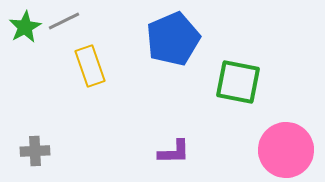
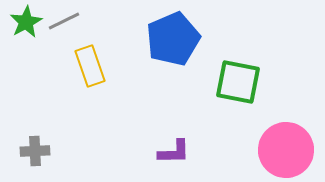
green star: moved 1 px right, 5 px up
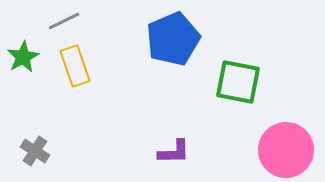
green star: moved 3 px left, 35 px down
yellow rectangle: moved 15 px left
gray cross: rotated 36 degrees clockwise
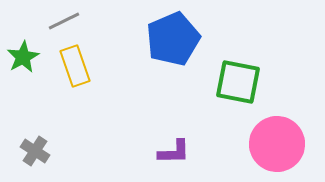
pink circle: moved 9 px left, 6 px up
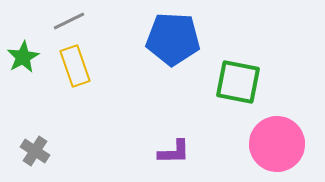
gray line: moved 5 px right
blue pentagon: rotated 26 degrees clockwise
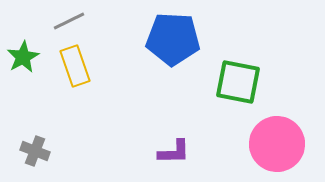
gray cross: rotated 12 degrees counterclockwise
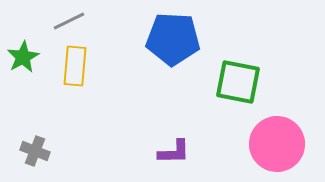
yellow rectangle: rotated 24 degrees clockwise
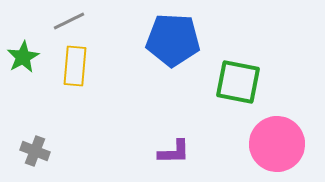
blue pentagon: moved 1 px down
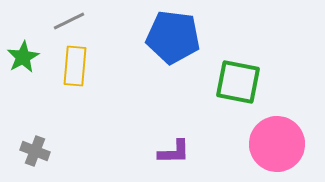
blue pentagon: moved 3 px up; rotated 4 degrees clockwise
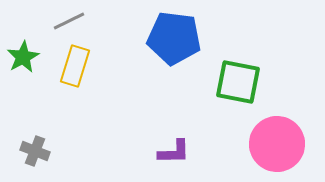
blue pentagon: moved 1 px right, 1 px down
yellow rectangle: rotated 12 degrees clockwise
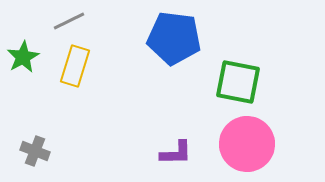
pink circle: moved 30 px left
purple L-shape: moved 2 px right, 1 px down
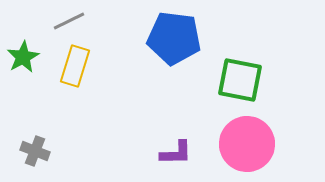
green square: moved 2 px right, 2 px up
